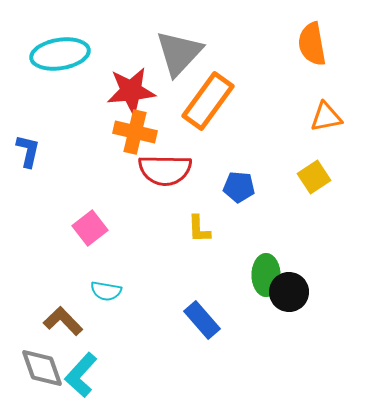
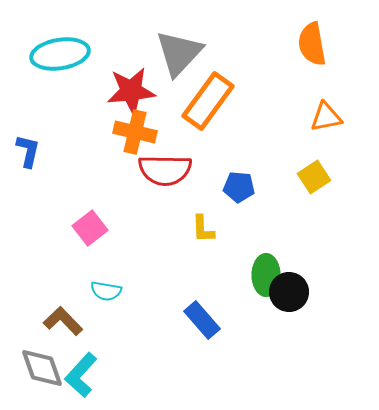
yellow L-shape: moved 4 px right
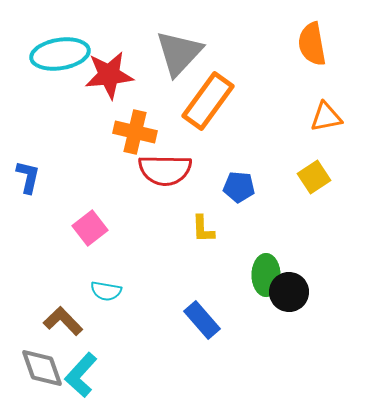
red star: moved 22 px left, 16 px up
blue L-shape: moved 26 px down
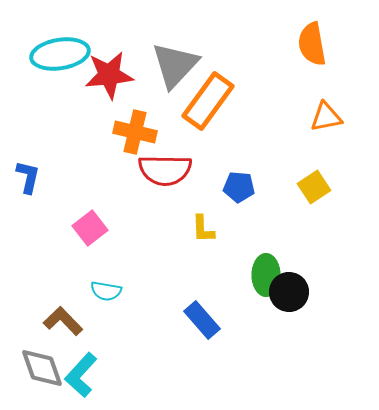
gray triangle: moved 4 px left, 12 px down
yellow square: moved 10 px down
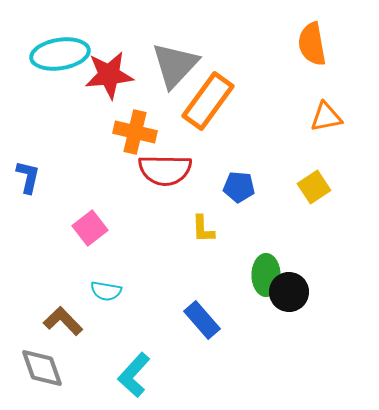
cyan L-shape: moved 53 px right
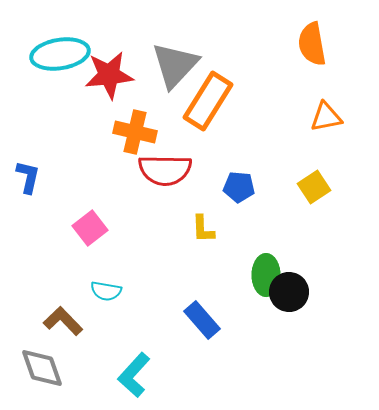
orange rectangle: rotated 4 degrees counterclockwise
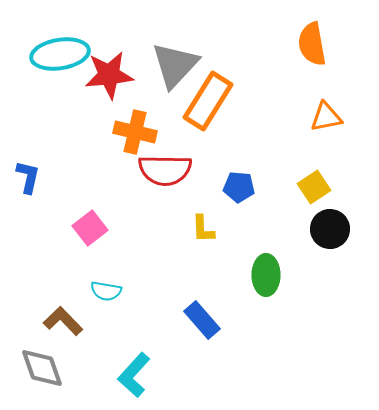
black circle: moved 41 px right, 63 px up
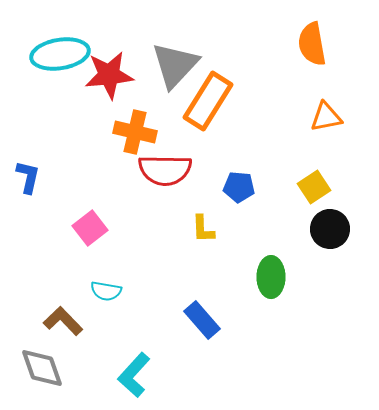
green ellipse: moved 5 px right, 2 px down
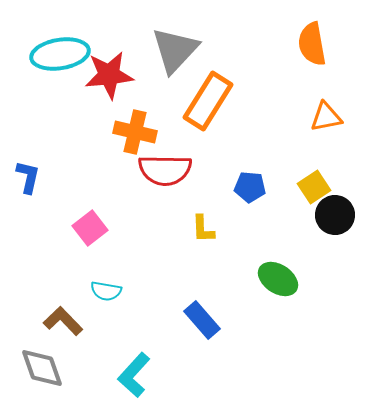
gray triangle: moved 15 px up
blue pentagon: moved 11 px right
black circle: moved 5 px right, 14 px up
green ellipse: moved 7 px right, 2 px down; rotated 57 degrees counterclockwise
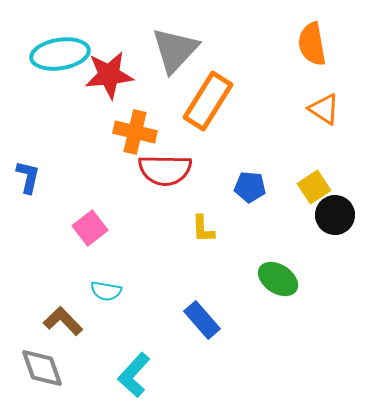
orange triangle: moved 2 px left, 8 px up; rotated 44 degrees clockwise
